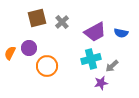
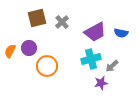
orange semicircle: moved 2 px up
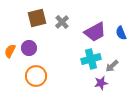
blue semicircle: rotated 56 degrees clockwise
orange circle: moved 11 px left, 10 px down
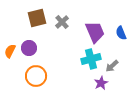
purple trapezoid: rotated 85 degrees counterclockwise
purple star: rotated 16 degrees counterclockwise
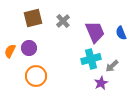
brown square: moved 4 px left
gray cross: moved 1 px right, 1 px up
